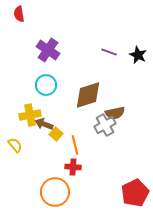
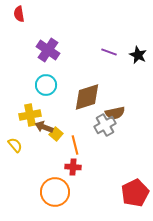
brown diamond: moved 1 px left, 2 px down
brown arrow: moved 3 px down
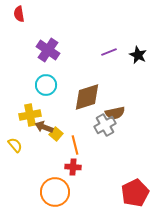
purple line: rotated 42 degrees counterclockwise
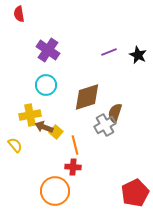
brown semicircle: rotated 120 degrees clockwise
yellow square: moved 2 px up
orange circle: moved 1 px up
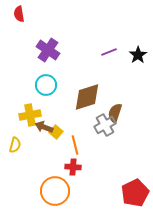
black star: rotated 12 degrees clockwise
yellow semicircle: rotated 56 degrees clockwise
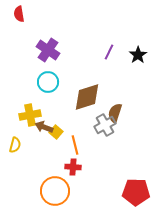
purple line: rotated 42 degrees counterclockwise
cyan circle: moved 2 px right, 3 px up
red pentagon: moved 1 px right, 1 px up; rotated 28 degrees clockwise
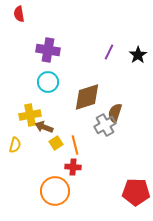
purple cross: rotated 25 degrees counterclockwise
yellow square: moved 11 px down; rotated 16 degrees clockwise
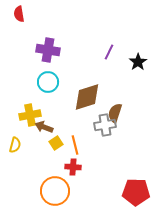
black star: moved 7 px down
gray cross: rotated 20 degrees clockwise
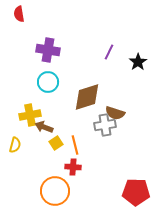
brown semicircle: rotated 90 degrees counterclockwise
